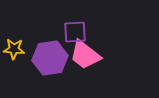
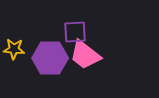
purple hexagon: rotated 8 degrees clockwise
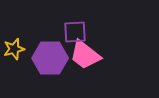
yellow star: rotated 20 degrees counterclockwise
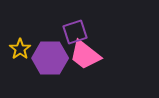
purple square: rotated 15 degrees counterclockwise
yellow star: moved 6 px right; rotated 20 degrees counterclockwise
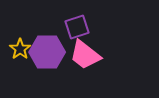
purple square: moved 2 px right, 5 px up
purple hexagon: moved 3 px left, 6 px up
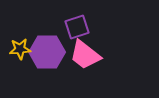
yellow star: rotated 30 degrees clockwise
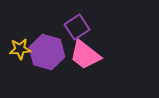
purple square: rotated 15 degrees counterclockwise
purple hexagon: rotated 16 degrees clockwise
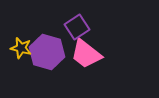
yellow star: moved 1 px right, 1 px up; rotated 20 degrees clockwise
pink trapezoid: moved 1 px right, 1 px up
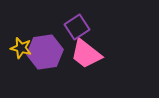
purple hexagon: moved 2 px left; rotated 24 degrees counterclockwise
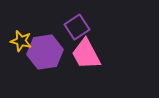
yellow star: moved 7 px up
pink trapezoid: rotated 24 degrees clockwise
